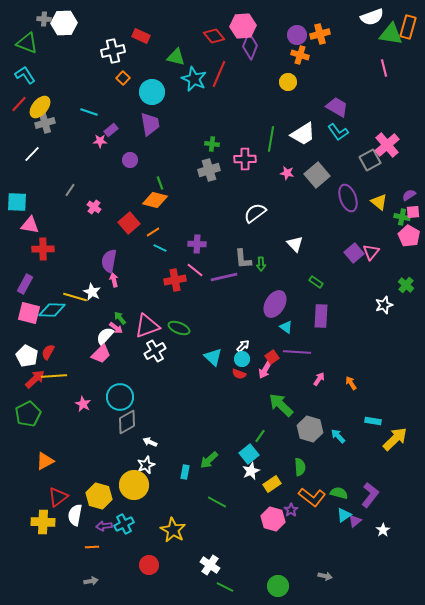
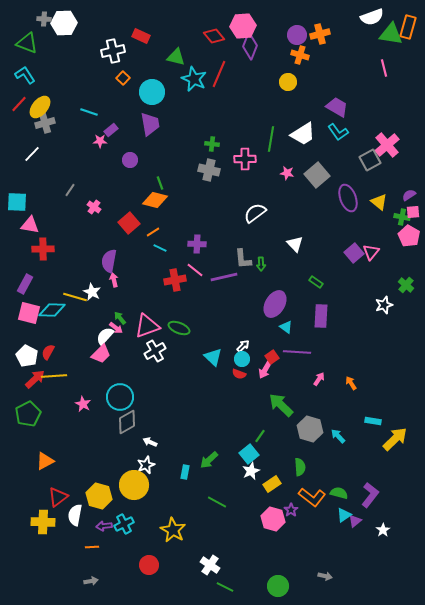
gray cross at (209, 170): rotated 30 degrees clockwise
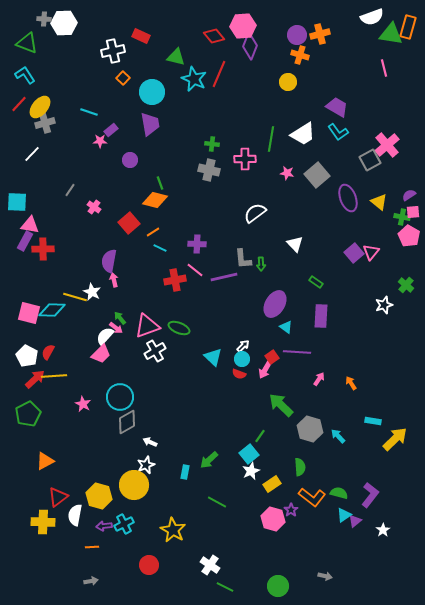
purple rectangle at (25, 284): moved 43 px up
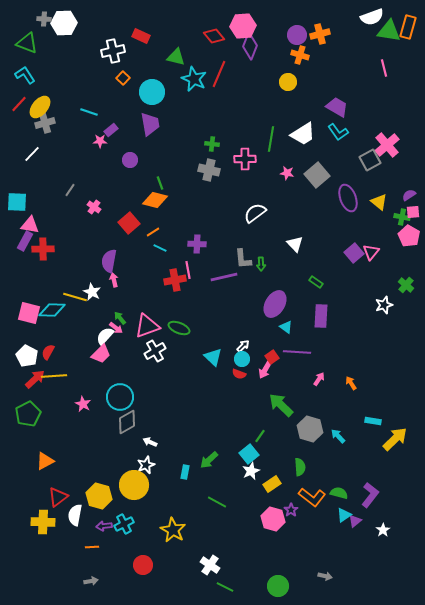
green triangle at (391, 34): moved 2 px left, 3 px up
pink line at (195, 270): moved 7 px left; rotated 42 degrees clockwise
red circle at (149, 565): moved 6 px left
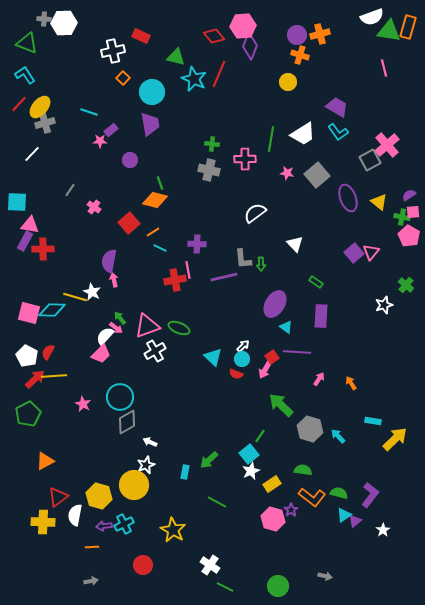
red semicircle at (239, 374): moved 3 px left
green semicircle at (300, 467): moved 3 px right, 3 px down; rotated 78 degrees counterclockwise
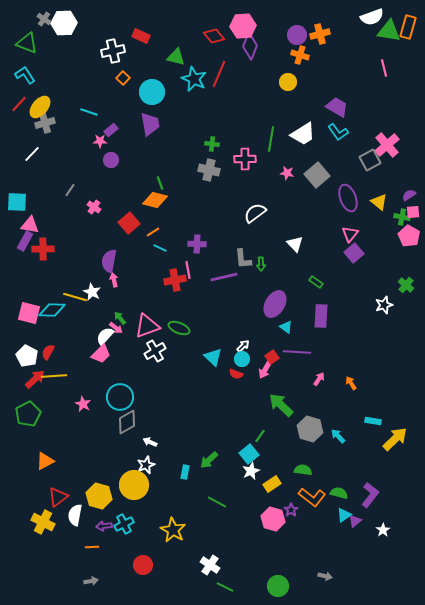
gray cross at (44, 19): rotated 32 degrees clockwise
purple circle at (130, 160): moved 19 px left
pink triangle at (371, 252): moved 21 px left, 18 px up
yellow cross at (43, 522): rotated 25 degrees clockwise
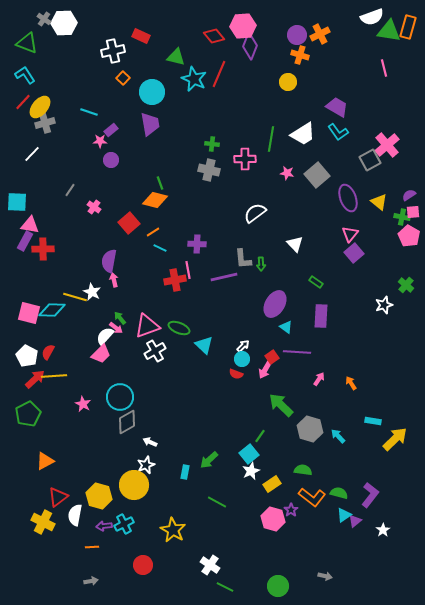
orange cross at (320, 34): rotated 12 degrees counterclockwise
red line at (19, 104): moved 4 px right, 2 px up
cyan triangle at (213, 357): moved 9 px left, 12 px up
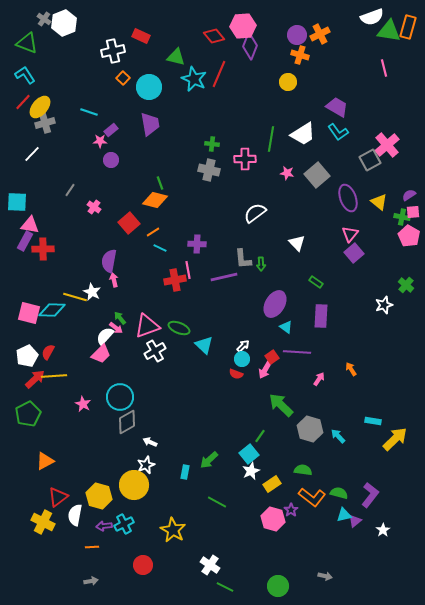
white hexagon at (64, 23): rotated 20 degrees counterclockwise
cyan circle at (152, 92): moved 3 px left, 5 px up
white triangle at (295, 244): moved 2 px right, 1 px up
white pentagon at (27, 356): rotated 20 degrees clockwise
orange arrow at (351, 383): moved 14 px up
cyan triangle at (344, 515): rotated 21 degrees clockwise
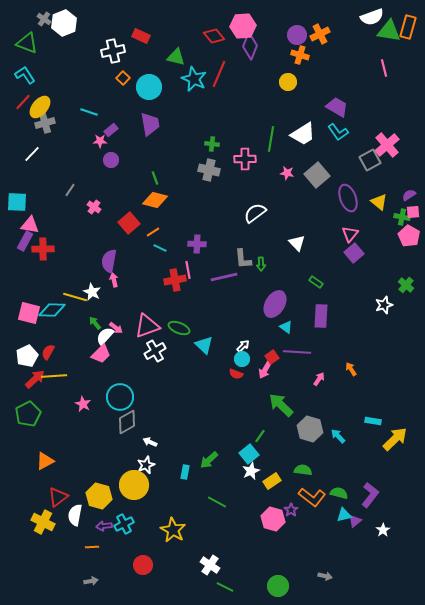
green line at (160, 183): moved 5 px left, 5 px up
green arrow at (120, 318): moved 25 px left, 5 px down
yellow rectangle at (272, 484): moved 3 px up
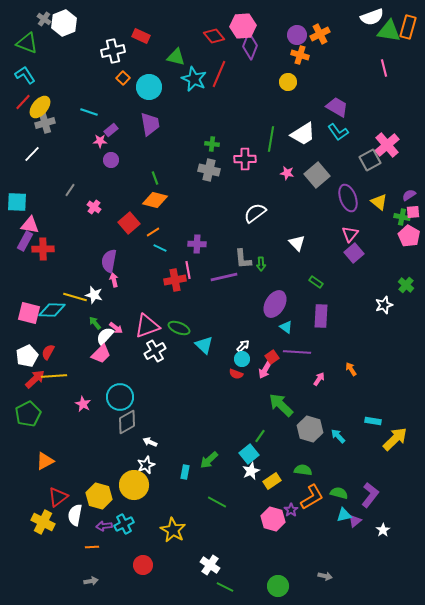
white star at (92, 292): moved 2 px right, 3 px down; rotated 12 degrees counterclockwise
orange L-shape at (312, 497): rotated 68 degrees counterclockwise
